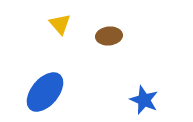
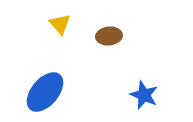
blue star: moved 5 px up
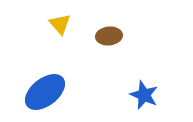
blue ellipse: rotated 12 degrees clockwise
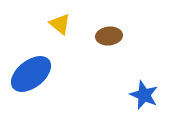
yellow triangle: rotated 10 degrees counterclockwise
blue ellipse: moved 14 px left, 18 px up
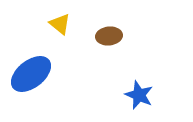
blue star: moved 5 px left
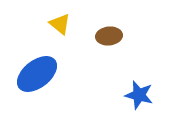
blue ellipse: moved 6 px right
blue star: rotated 8 degrees counterclockwise
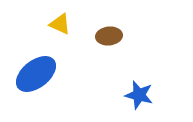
yellow triangle: rotated 15 degrees counterclockwise
blue ellipse: moved 1 px left
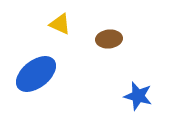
brown ellipse: moved 3 px down
blue star: moved 1 px left, 1 px down
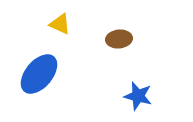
brown ellipse: moved 10 px right
blue ellipse: moved 3 px right; rotated 12 degrees counterclockwise
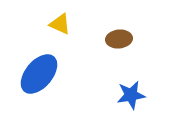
blue star: moved 7 px left, 1 px up; rotated 24 degrees counterclockwise
